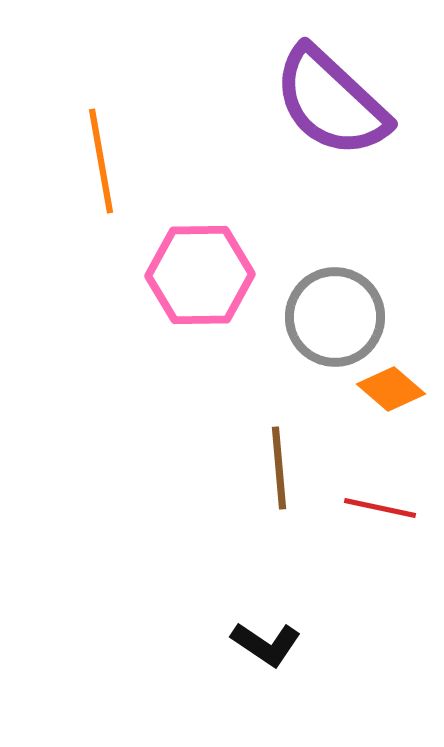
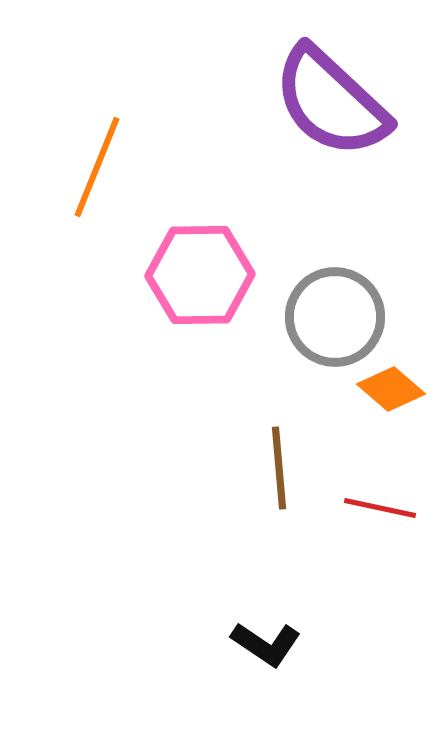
orange line: moved 4 px left, 6 px down; rotated 32 degrees clockwise
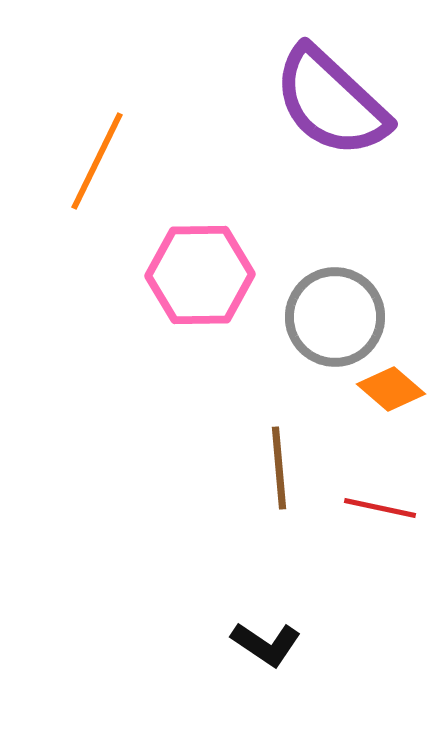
orange line: moved 6 px up; rotated 4 degrees clockwise
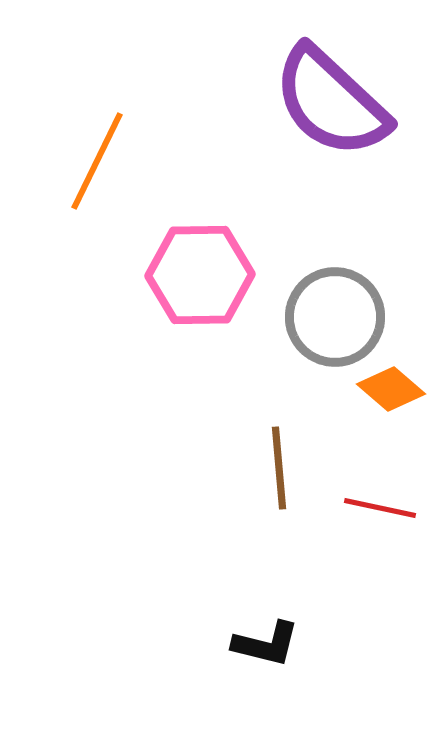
black L-shape: rotated 20 degrees counterclockwise
